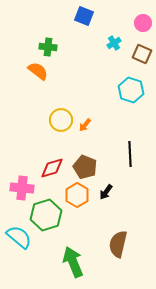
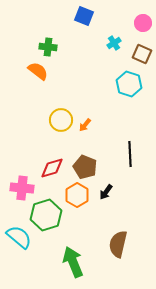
cyan hexagon: moved 2 px left, 6 px up
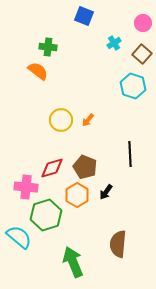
brown square: rotated 18 degrees clockwise
cyan hexagon: moved 4 px right, 2 px down
orange arrow: moved 3 px right, 5 px up
pink cross: moved 4 px right, 1 px up
brown semicircle: rotated 8 degrees counterclockwise
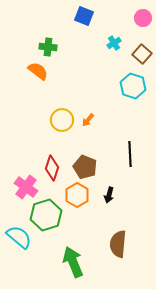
pink circle: moved 5 px up
yellow circle: moved 1 px right
red diamond: rotated 55 degrees counterclockwise
pink cross: rotated 30 degrees clockwise
black arrow: moved 3 px right, 3 px down; rotated 21 degrees counterclockwise
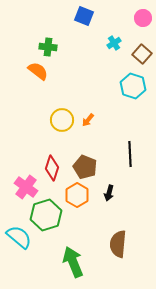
black arrow: moved 2 px up
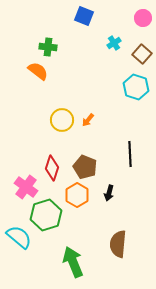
cyan hexagon: moved 3 px right, 1 px down
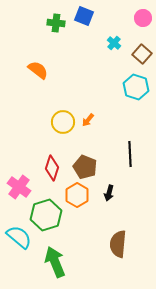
cyan cross: rotated 16 degrees counterclockwise
green cross: moved 8 px right, 24 px up
orange semicircle: moved 1 px up
yellow circle: moved 1 px right, 2 px down
pink cross: moved 7 px left
green arrow: moved 18 px left
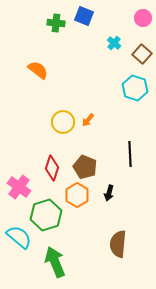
cyan hexagon: moved 1 px left, 1 px down
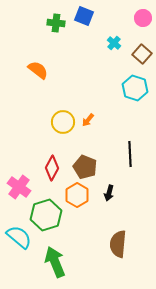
red diamond: rotated 10 degrees clockwise
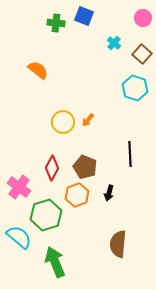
orange hexagon: rotated 10 degrees clockwise
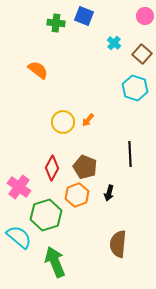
pink circle: moved 2 px right, 2 px up
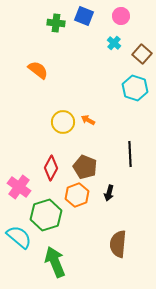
pink circle: moved 24 px left
orange arrow: rotated 80 degrees clockwise
red diamond: moved 1 px left
